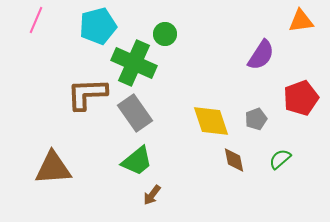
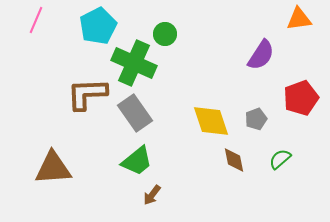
orange triangle: moved 2 px left, 2 px up
cyan pentagon: rotated 12 degrees counterclockwise
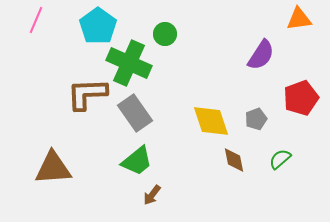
cyan pentagon: rotated 9 degrees counterclockwise
green cross: moved 5 px left
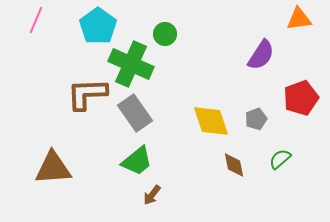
green cross: moved 2 px right, 1 px down
brown diamond: moved 5 px down
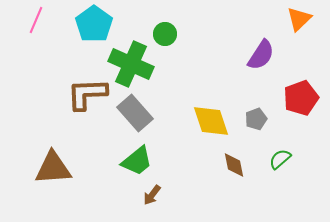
orange triangle: rotated 36 degrees counterclockwise
cyan pentagon: moved 4 px left, 2 px up
gray rectangle: rotated 6 degrees counterclockwise
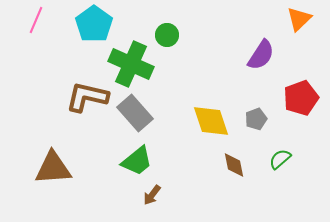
green circle: moved 2 px right, 1 px down
brown L-shape: moved 3 px down; rotated 15 degrees clockwise
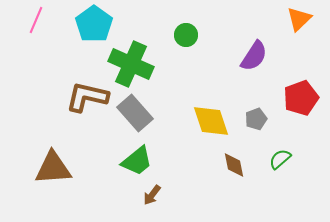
green circle: moved 19 px right
purple semicircle: moved 7 px left, 1 px down
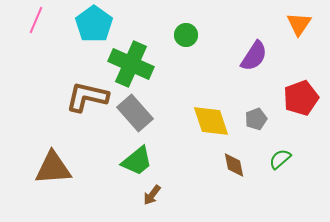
orange triangle: moved 5 px down; rotated 12 degrees counterclockwise
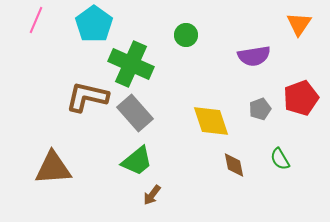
purple semicircle: rotated 48 degrees clockwise
gray pentagon: moved 4 px right, 10 px up
green semicircle: rotated 80 degrees counterclockwise
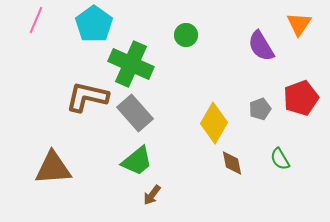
purple semicircle: moved 7 px right, 10 px up; rotated 68 degrees clockwise
yellow diamond: moved 3 px right, 2 px down; rotated 48 degrees clockwise
brown diamond: moved 2 px left, 2 px up
